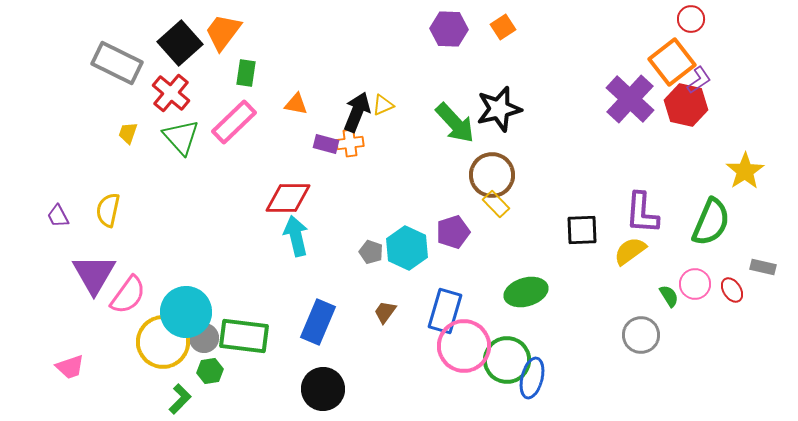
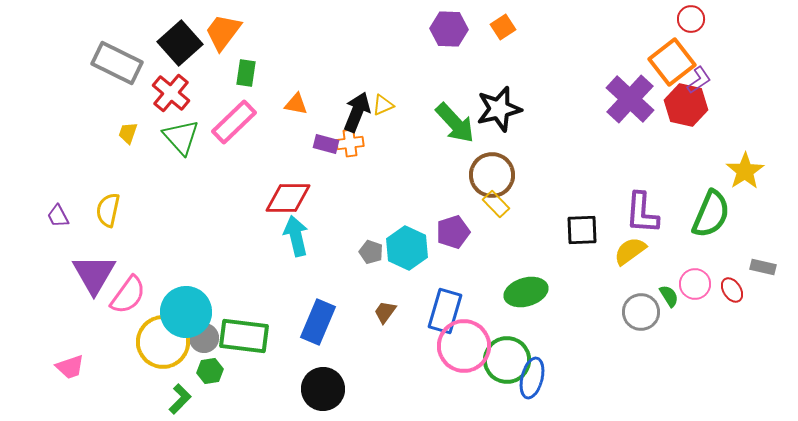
green semicircle at (711, 222): moved 8 px up
gray circle at (641, 335): moved 23 px up
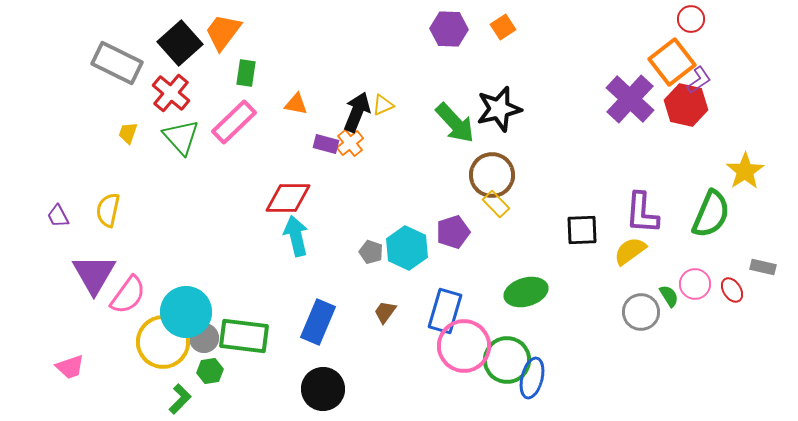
orange cross at (350, 143): rotated 32 degrees counterclockwise
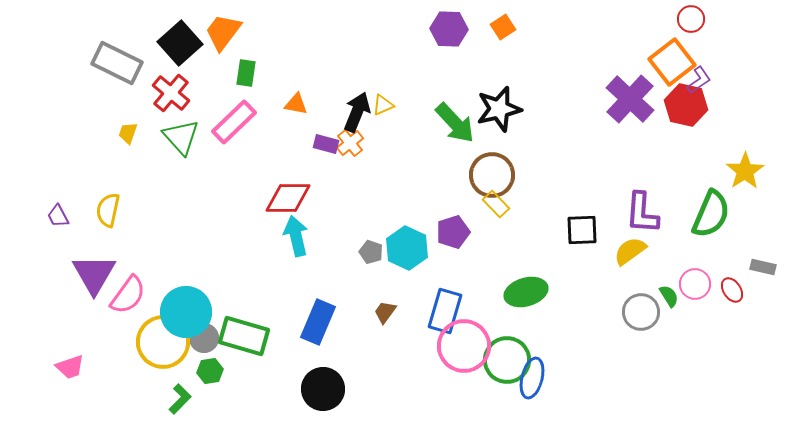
green rectangle at (244, 336): rotated 9 degrees clockwise
